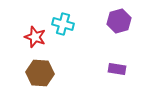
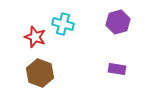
purple hexagon: moved 1 px left, 1 px down
brown hexagon: rotated 16 degrees clockwise
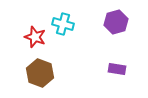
purple hexagon: moved 2 px left
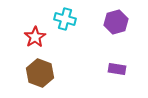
cyan cross: moved 2 px right, 5 px up
red star: rotated 20 degrees clockwise
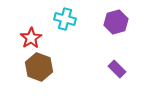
red star: moved 4 px left, 1 px down
purple rectangle: rotated 36 degrees clockwise
brown hexagon: moved 1 px left, 6 px up
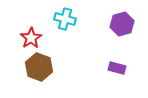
purple hexagon: moved 6 px right, 2 px down
purple rectangle: moved 1 px up; rotated 30 degrees counterclockwise
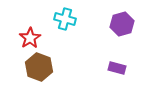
red star: moved 1 px left
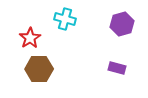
brown hexagon: moved 2 px down; rotated 20 degrees counterclockwise
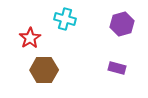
brown hexagon: moved 5 px right, 1 px down
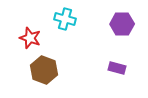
purple hexagon: rotated 15 degrees clockwise
red star: rotated 20 degrees counterclockwise
brown hexagon: rotated 20 degrees clockwise
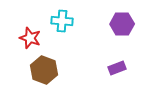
cyan cross: moved 3 px left, 2 px down; rotated 10 degrees counterclockwise
purple rectangle: rotated 36 degrees counterclockwise
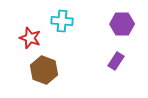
purple rectangle: moved 1 px left, 7 px up; rotated 36 degrees counterclockwise
